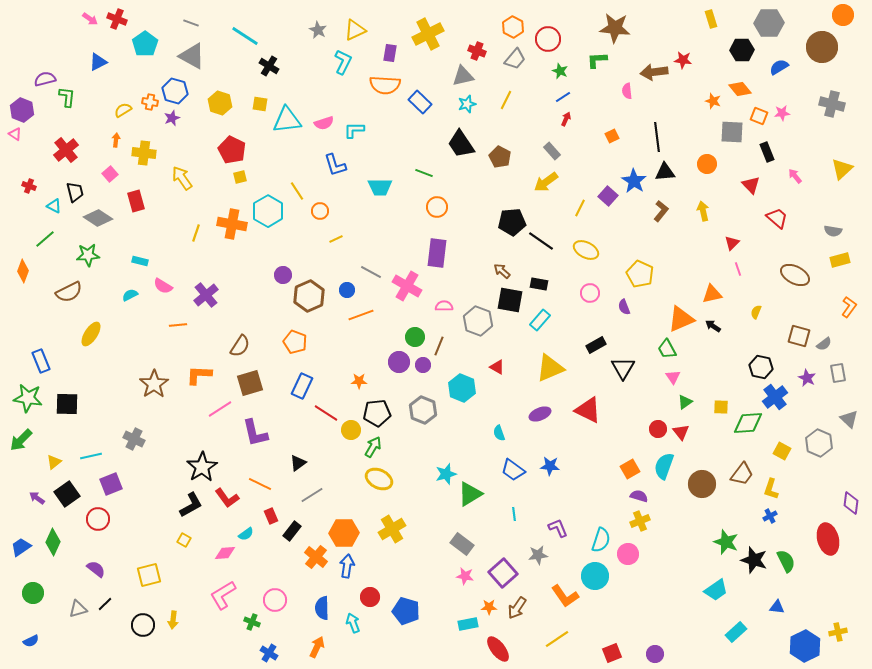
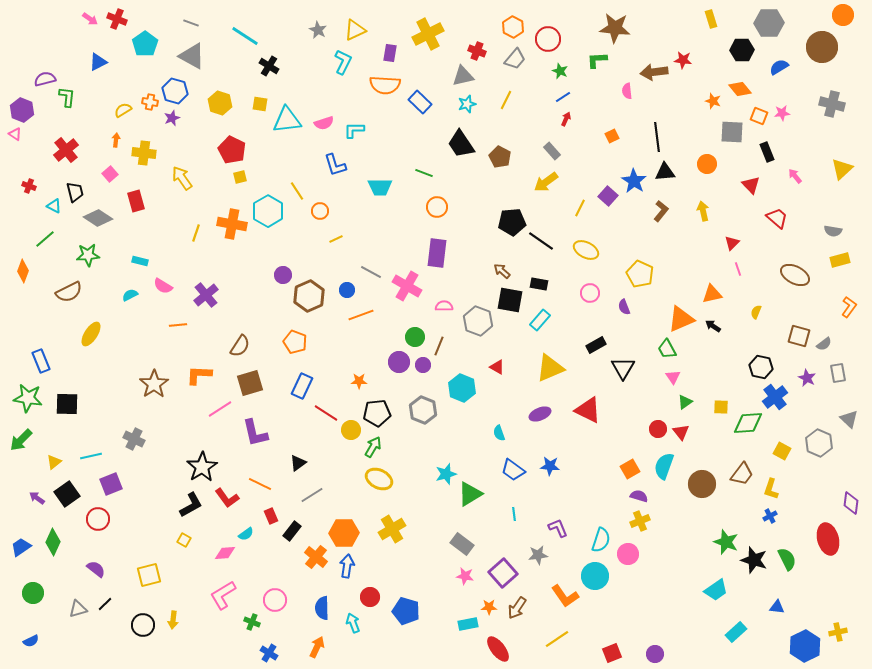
green semicircle at (786, 561): moved 1 px right, 2 px up
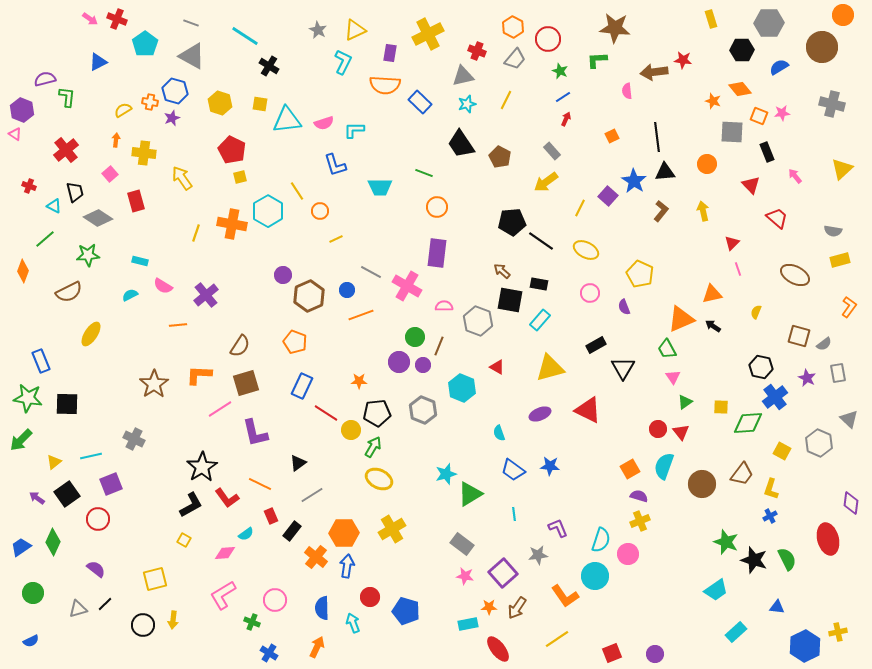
yellow triangle at (550, 368): rotated 8 degrees clockwise
brown square at (250, 383): moved 4 px left
yellow square at (149, 575): moved 6 px right, 4 px down
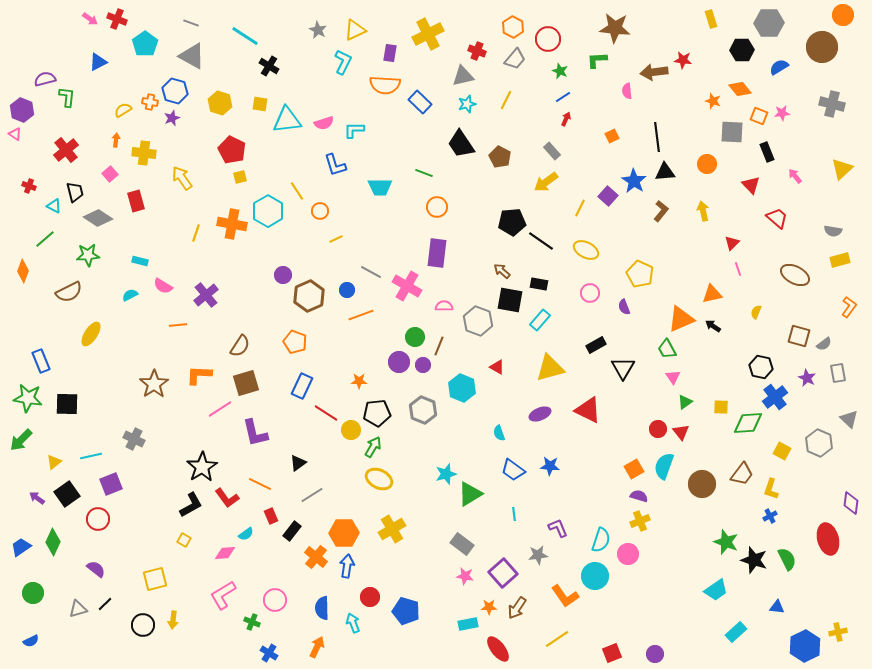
orange square at (630, 469): moved 4 px right
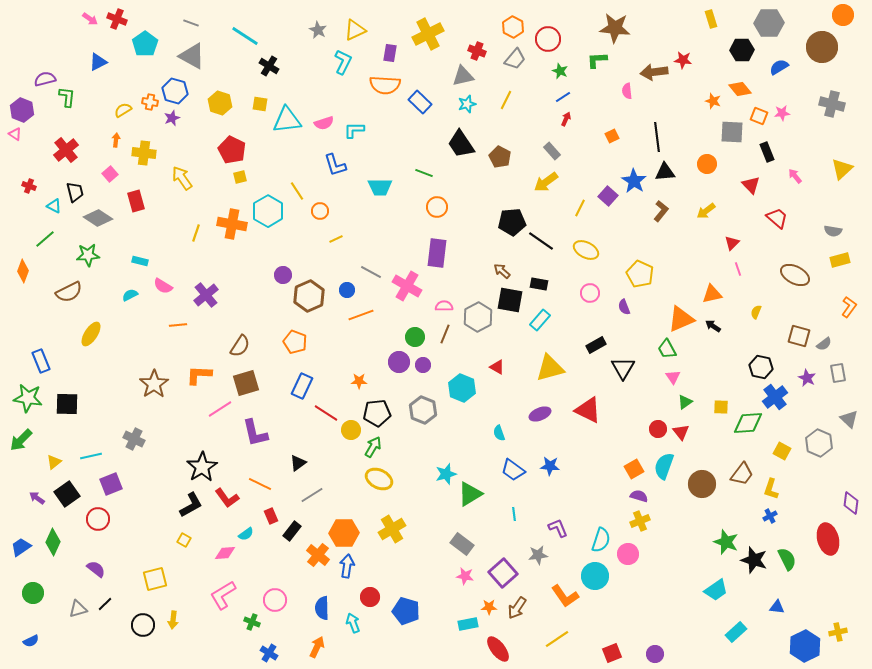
yellow arrow at (703, 211): moved 3 px right; rotated 114 degrees counterclockwise
gray hexagon at (478, 321): moved 4 px up; rotated 12 degrees clockwise
brown line at (439, 346): moved 6 px right, 12 px up
orange cross at (316, 557): moved 2 px right, 2 px up
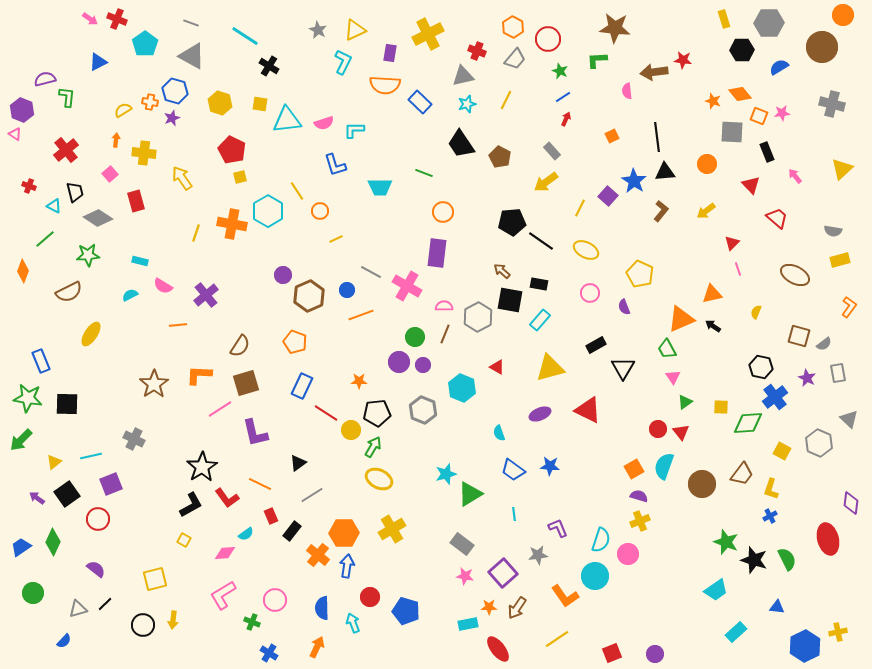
yellow rectangle at (711, 19): moved 13 px right
orange diamond at (740, 89): moved 5 px down
orange circle at (437, 207): moved 6 px right, 5 px down
blue semicircle at (31, 641): moved 33 px right; rotated 21 degrees counterclockwise
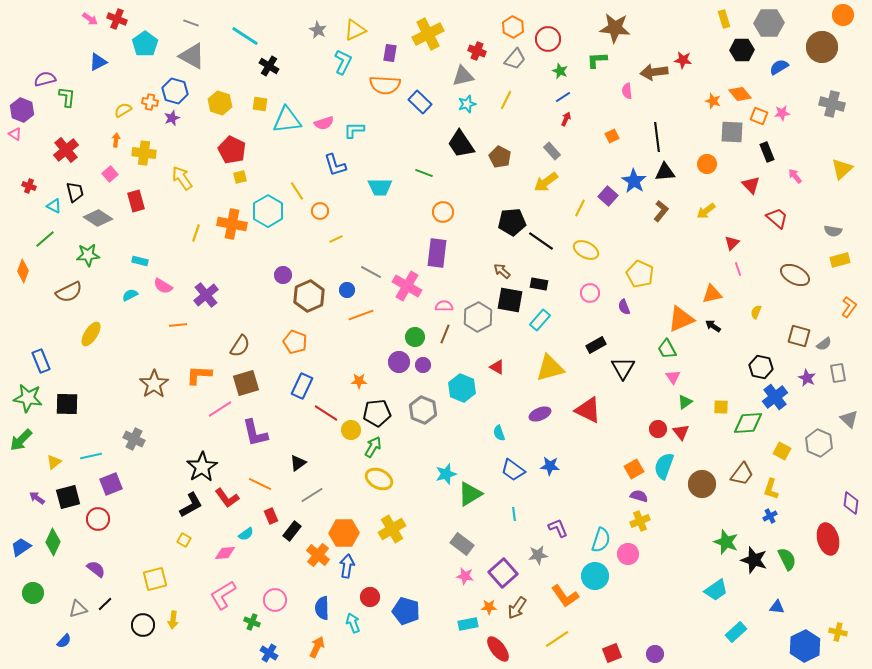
black square at (67, 494): moved 1 px right, 3 px down; rotated 20 degrees clockwise
yellow cross at (838, 632): rotated 24 degrees clockwise
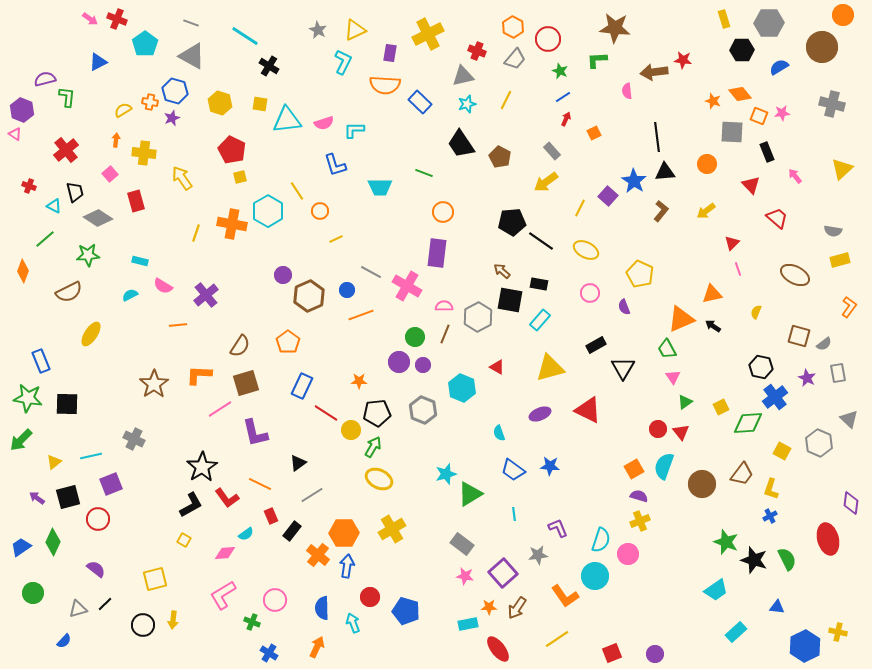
orange square at (612, 136): moved 18 px left, 3 px up
orange pentagon at (295, 342): moved 7 px left; rotated 15 degrees clockwise
yellow square at (721, 407): rotated 28 degrees counterclockwise
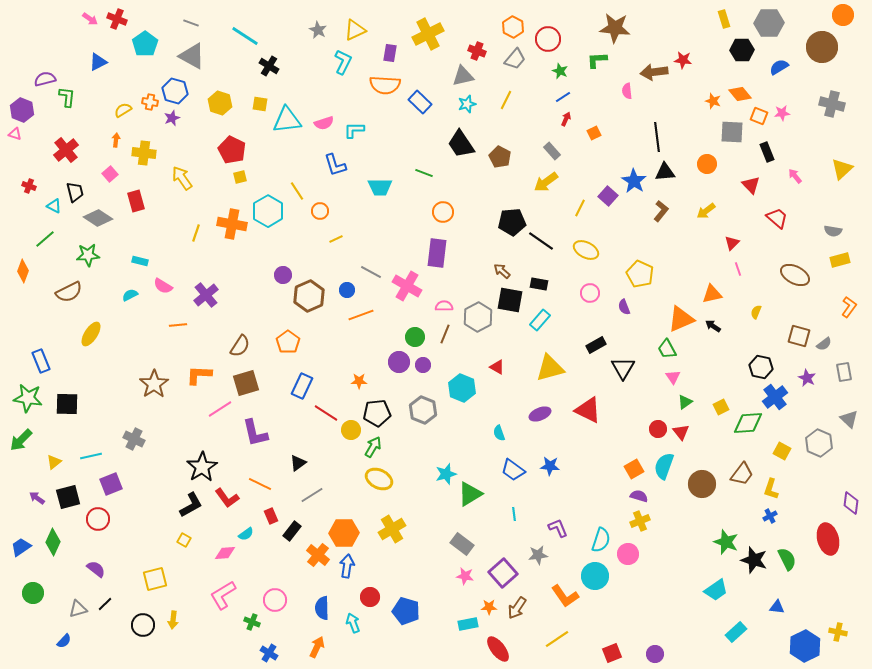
pink triangle at (15, 134): rotated 16 degrees counterclockwise
gray rectangle at (838, 373): moved 6 px right, 1 px up
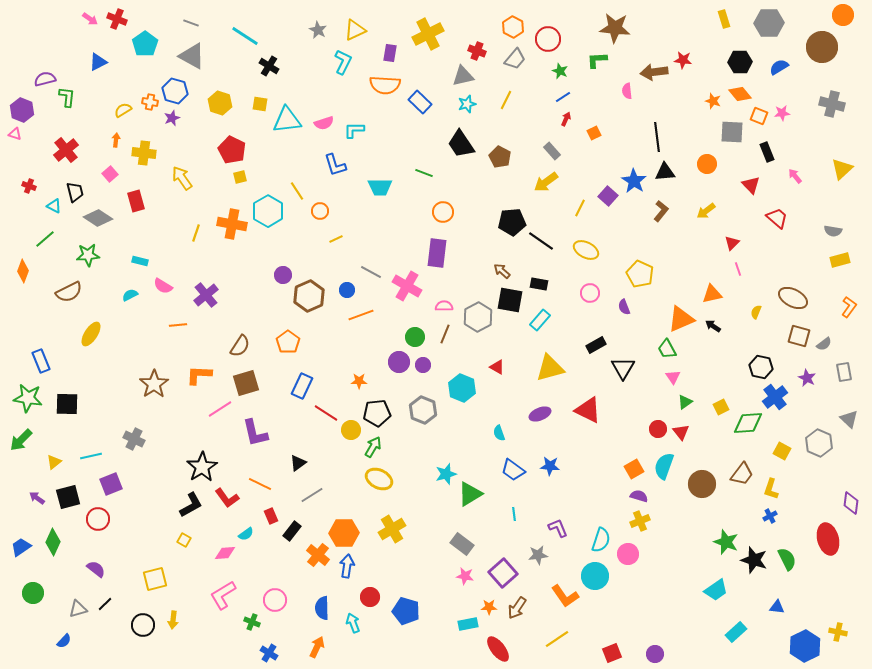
black hexagon at (742, 50): moved 2 px left, 12 px down
brown ellipse at (795, 275): moved 2 px left, 23 px down
